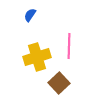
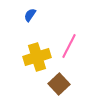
pink line: rotated 25 degrees clockwise
brown square: moved 1 px down
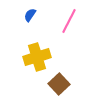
pink line: moved 25 px up
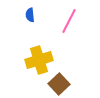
blue semicircle: rotated 40 degrees counterclockwise
yellow cross: moved 2 px right, 3 px down
